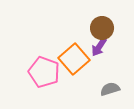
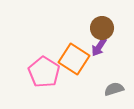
orange square: rotated 16 degrees counterclockwise
pink pentagon: rotated 12 degrees clockwise
gray semicircle: moved 4 px right
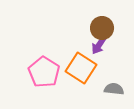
purple arrow: moved 2 px up
orange square: moved 7 px right, 9 px down
gray semicircle: rotated 24 degrees clockwise
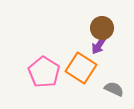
gray semicircle: rotated 18 degrees clockwise
